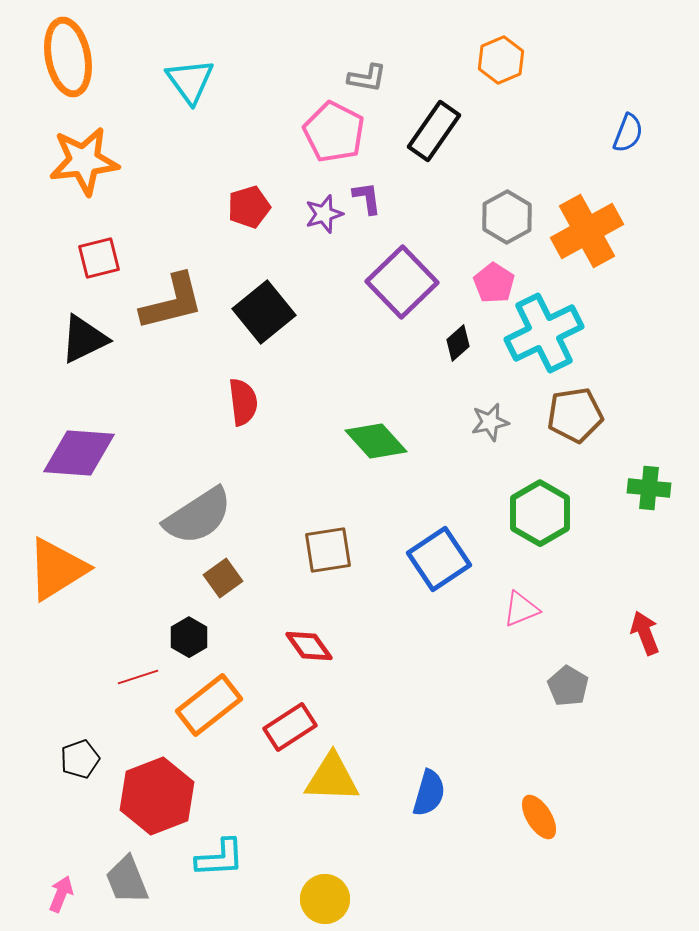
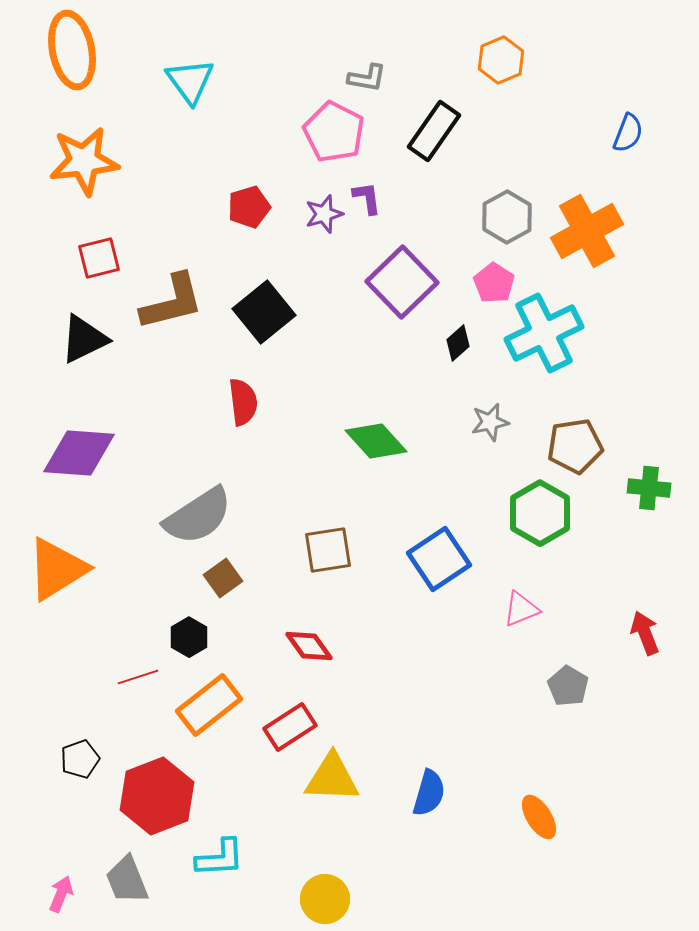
orange ellipse at (68, 57): moved 4 px right, 7 px up
brown pentagon at (575, 415): moved 31 px down
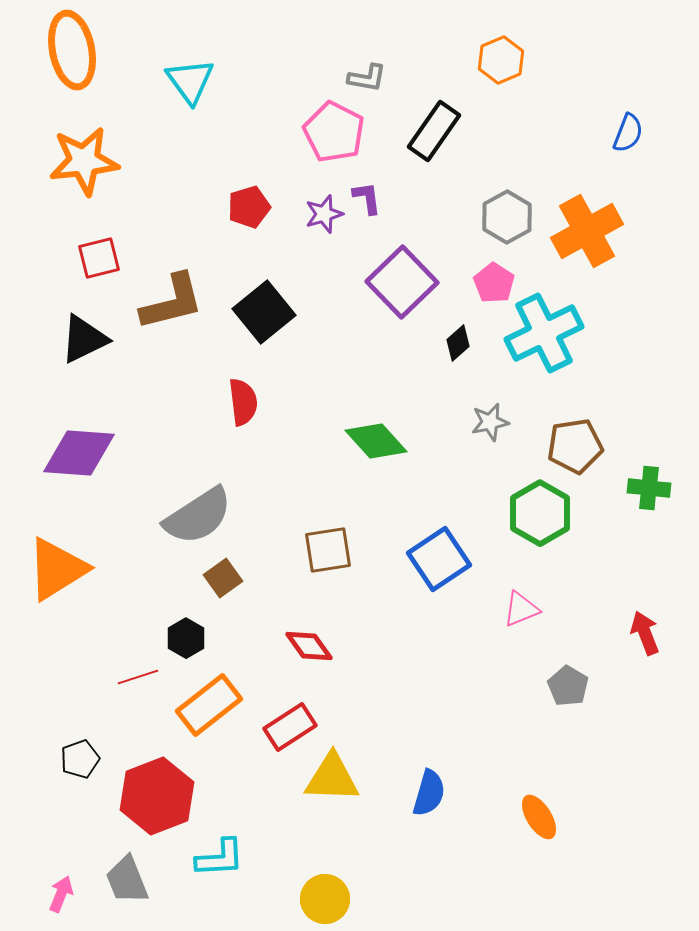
black hexagon at (189, 637): moved 3 px left, 1 px down
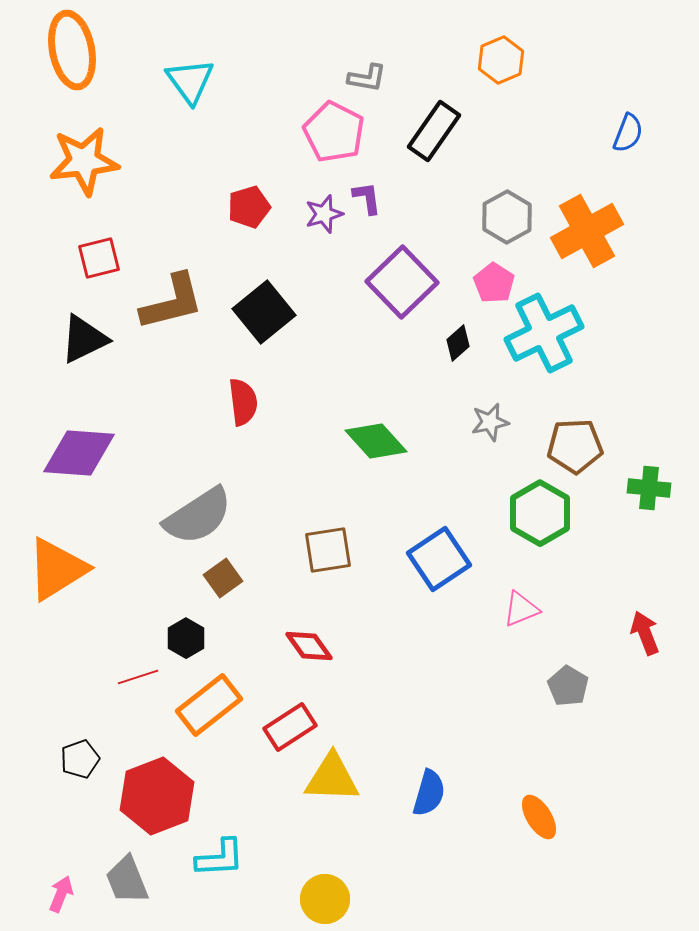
brown pentagon at (575, 446): rotated 6 degrees clockwise
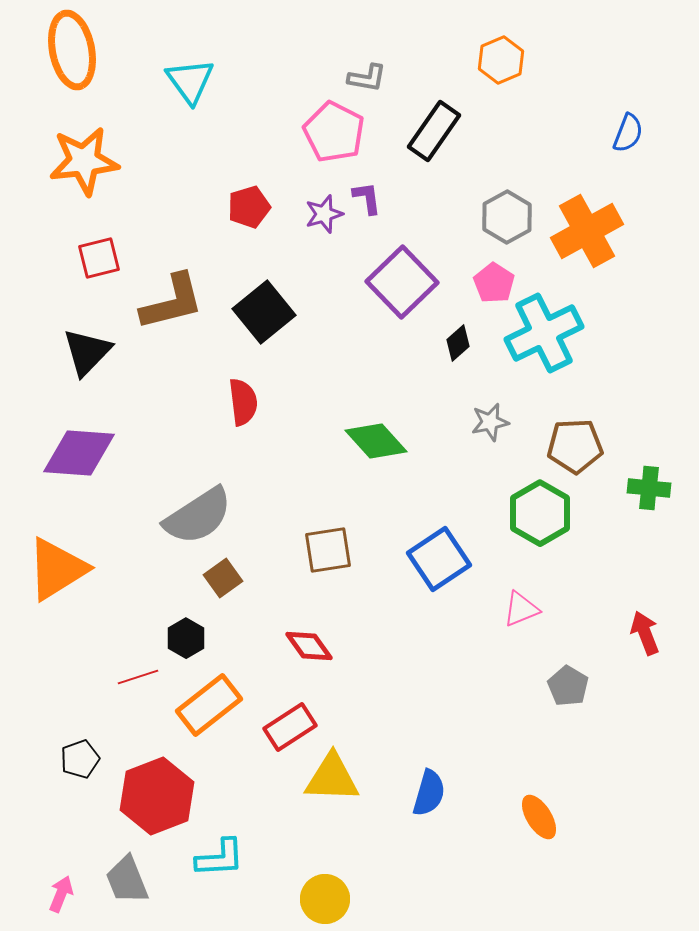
black triangle at (84, 339): moved 3 px right, 13 px down; rotated 20 degrees counterclockwise
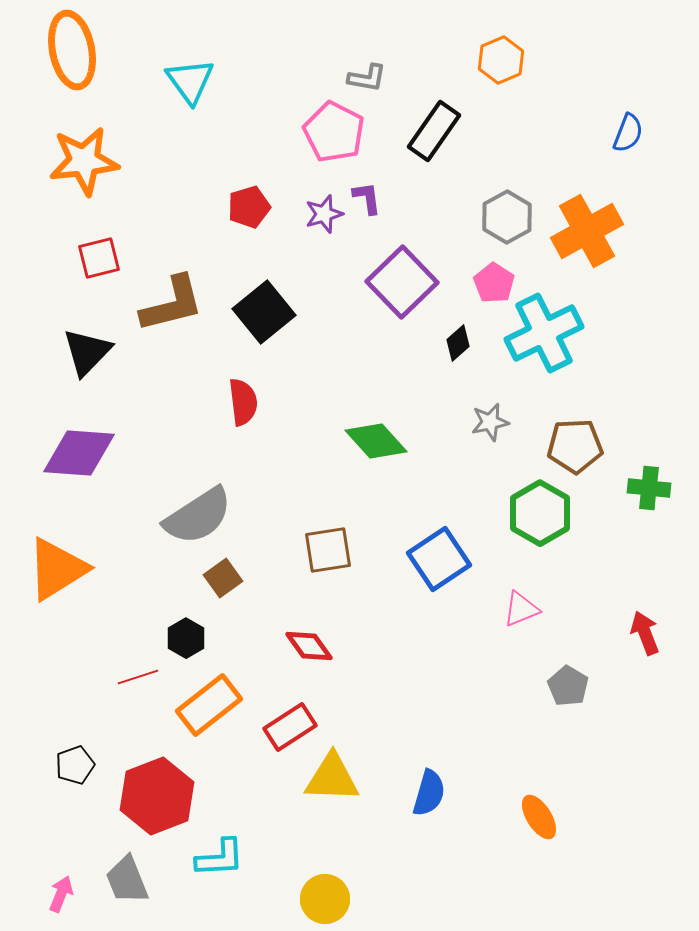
brown L-shape at (172, 302): moved 2 px down
black pentagon at (80, 759): moved 5 px left, 6 px down
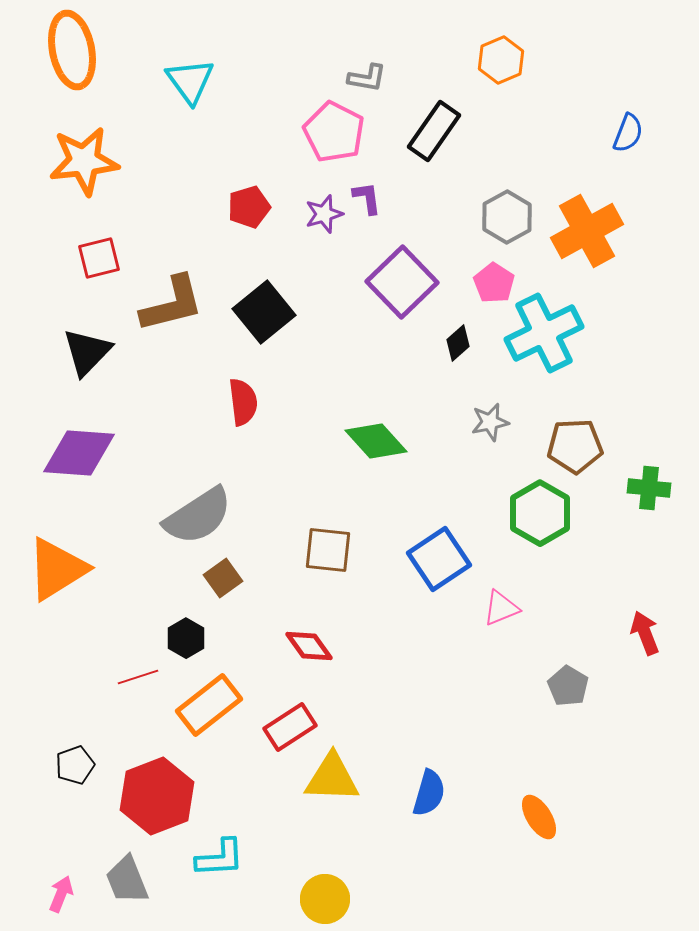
brown square at (328, 550): rotated 15 degrees clockwise
pink triangle at (521, 609): moved 20 px left, 1 px up
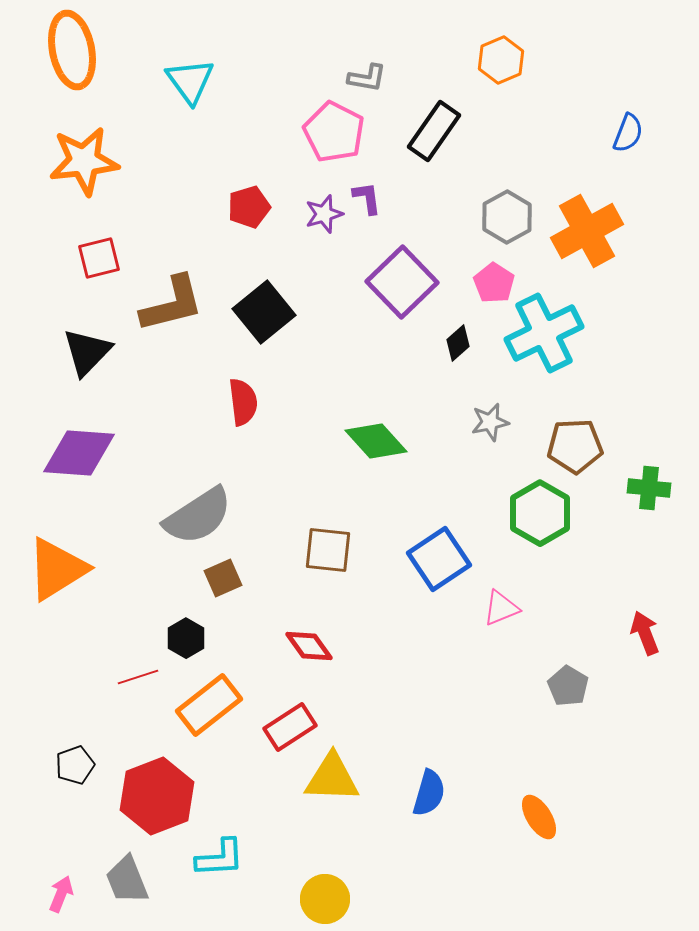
brown square at (223, 578): rotated 12 degrees clockwise
